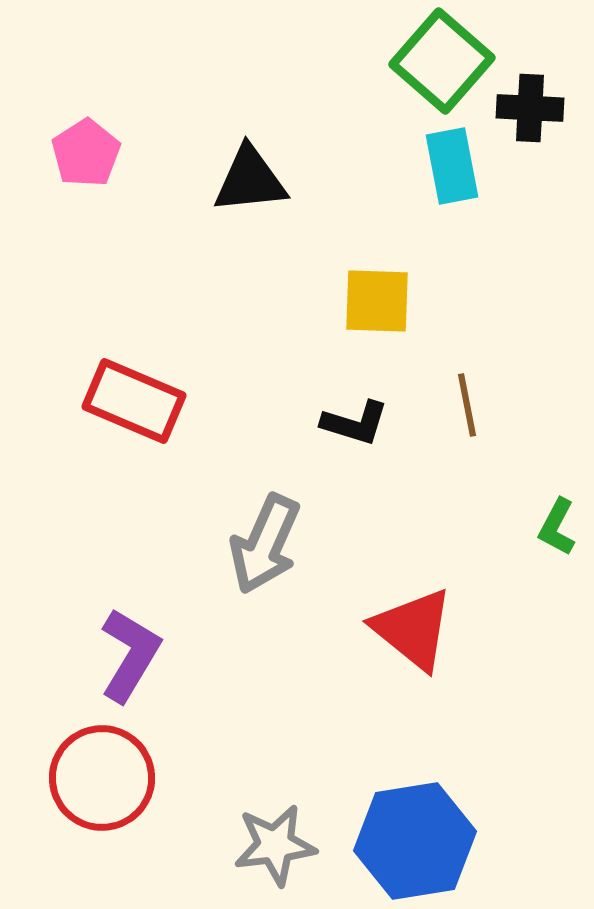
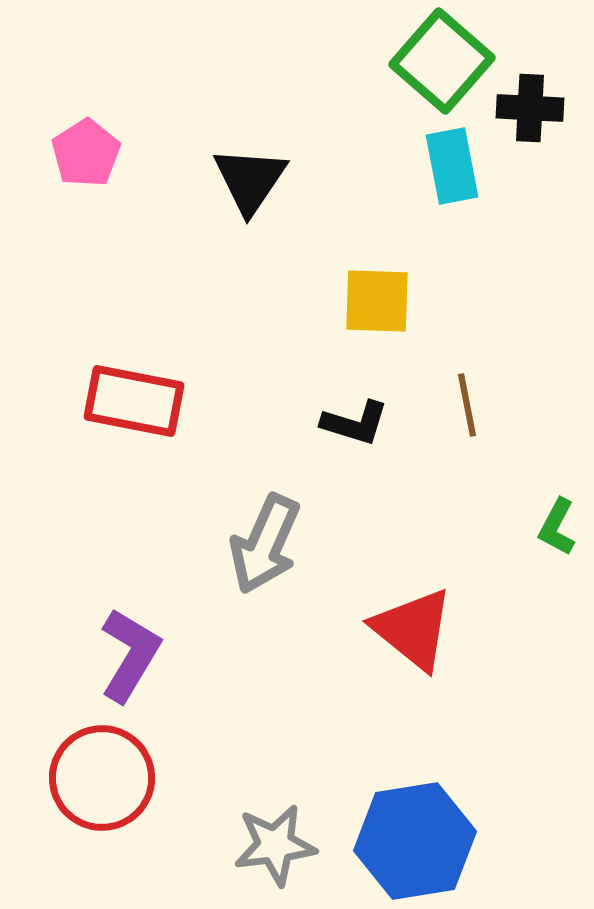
black triangle: rotated 50 degrees counterclockwise
red rectangle: rotated 12 degrees counterclockwise
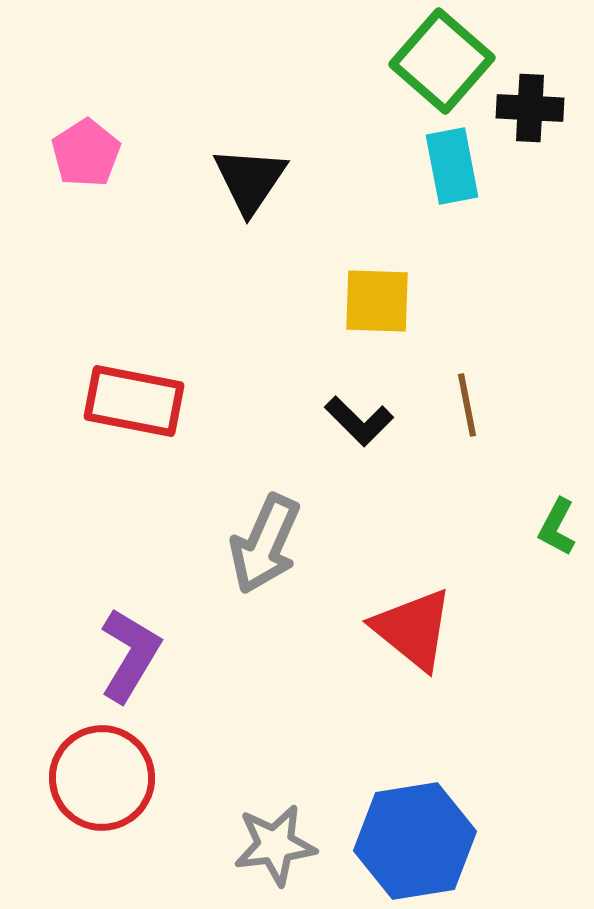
black L-shape: moved 4 px right, 2 px up; rotated 28 degrees clockwise
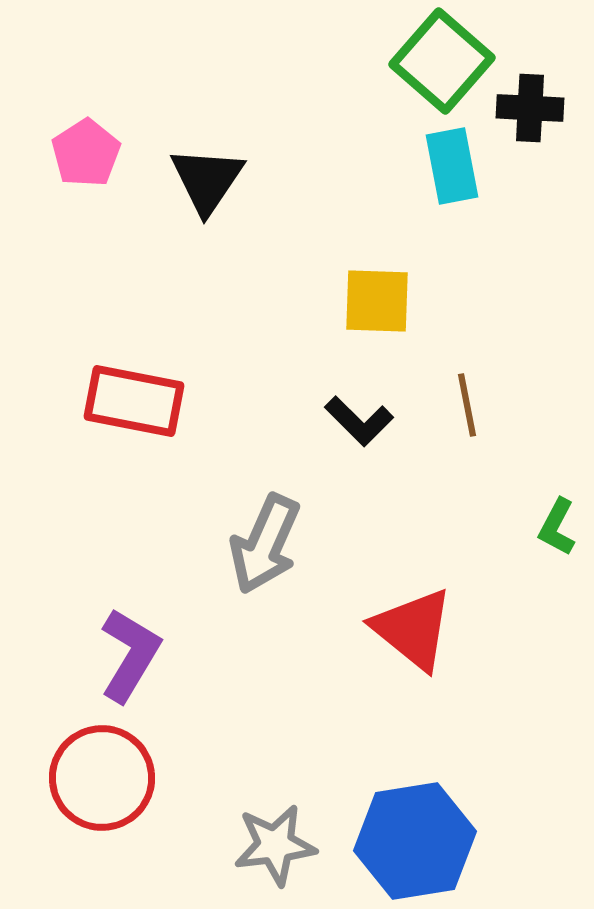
black triangle: moved 43 px left
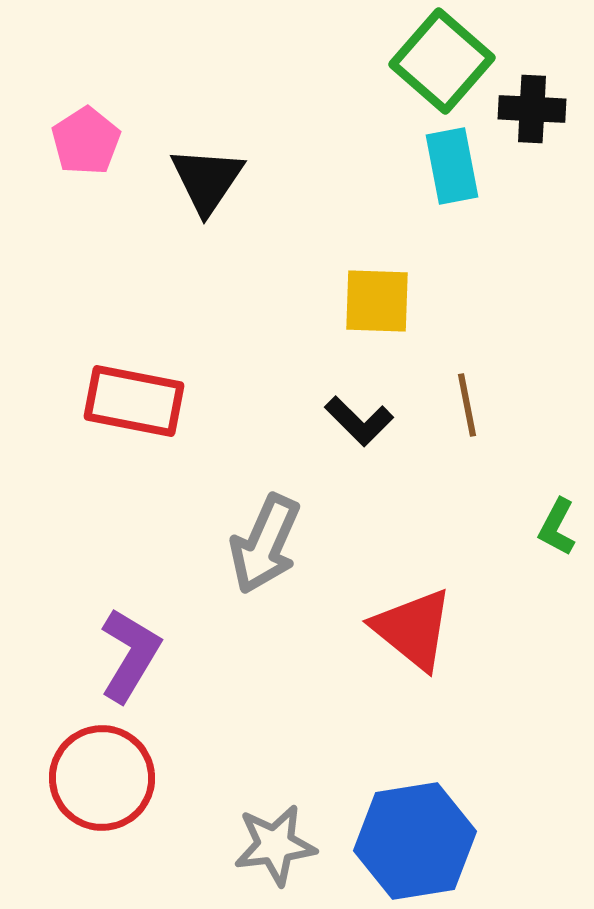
black cross: moved 2 px right, 1 px down
pink pentagon: moved 12 px up
